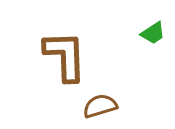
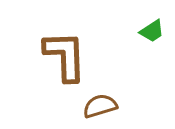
green trapezoid: moved 1 px left, 2 px up
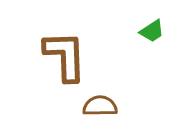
brown semicircle: rotated 16 degrees clockwise
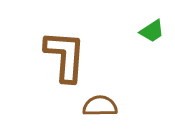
brown L-shape: rotated 6 degrees clockwise
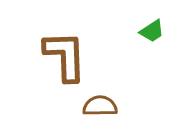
brown L-shape: rotated 6 degrees counterclockwise
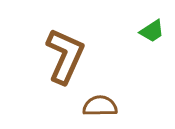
brown L-shape: rotated 26 degrees clockwise
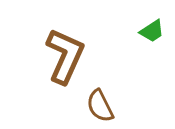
brown semicircle: rotated 116 degrees counterclockwise
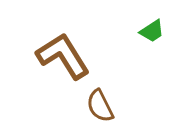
brown L-shape: moved 2 px left; rotated 56 degrees counterclockwise
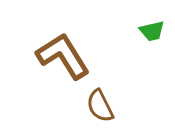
green trapezoid: rotated 20 degrees clockwise
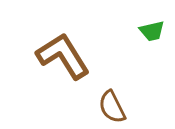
brown semicircle: moved 12 px right, 1 px down
